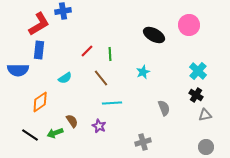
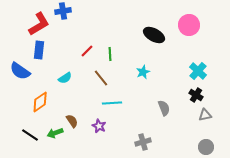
blue semicircle: moved 2 px right, 1 px down; rotated 35 degrees clockwise
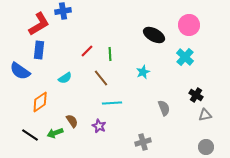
cyan cross: moved 13 px left, 14 px up
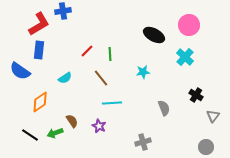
cyan star: rotated 16 degrees clockwise
gray triangle: moved 8 px right, 1 px down; rotated 40 degrees counterclockwise
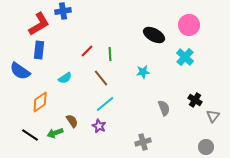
black cross: moved 1 px left, 5 px down
cyan line: moved 7 px left, 1 px down; rotated 36 degrees counterclockwise
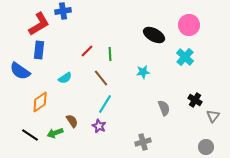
cyan line: rotated 18 degrees counterclockwise
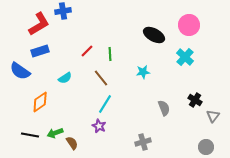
blue rectangle: moved 1 px right, 1 px down; rotated 66 degrees clockwise
brown semicircle: moved 22 px down
black line: rotated 24 degrees counterclockwise
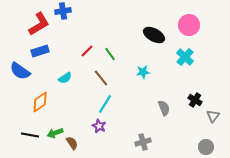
green line: rotated 32 degrees counterclockwise
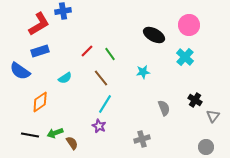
gray cross: moved 1 px left, 3 px up
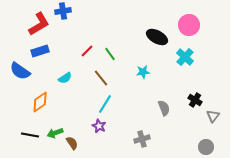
black ellipse: moved 3 px right, 2 px down
